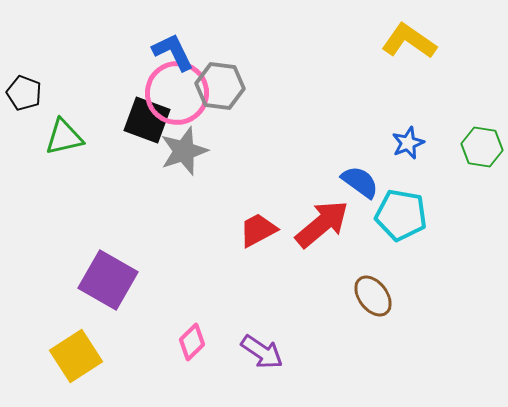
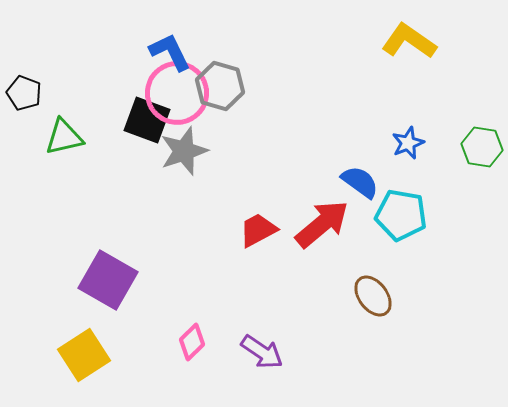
blue L-shape: moved 3 px left
gray hexagon: rotated 9 degrees clockwise
yellow square: moved 8 px right, 1 px up
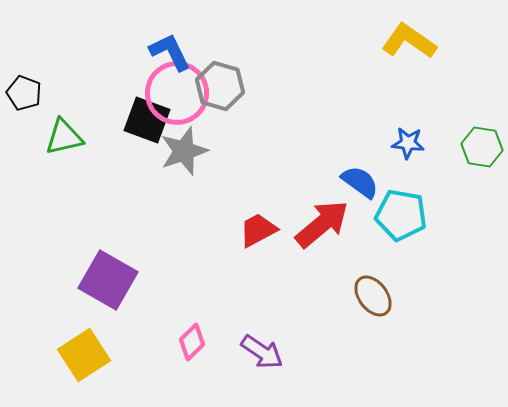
blue star: rotated 28 degrees clockwise
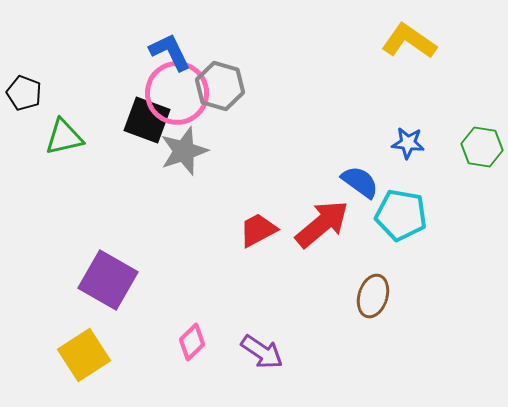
brown ellipse: rotated 54 degrees clockwise
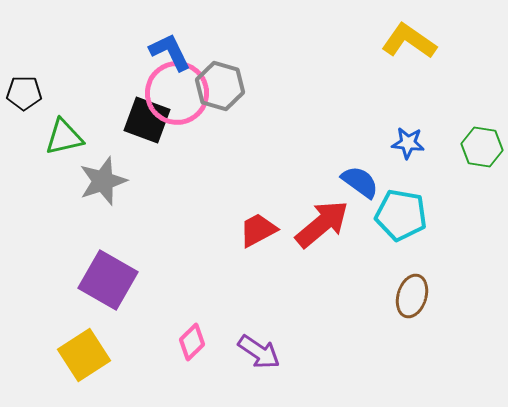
black pentagon: rotated 20 degrees counterclockwise
gray star: moved 81 px left, 30 px down
brown ellipse: moved 39 px right
purple arrow: moved 3 px left
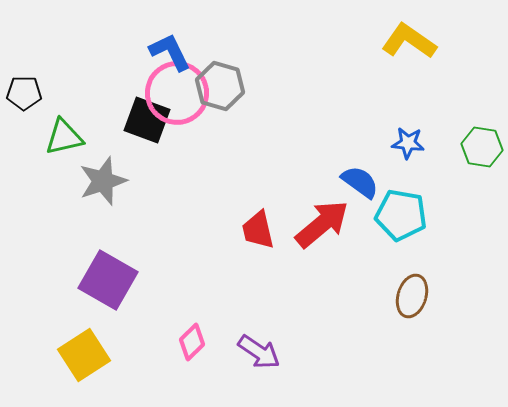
red trapezoid: rotated 75 degrees counterclockwise
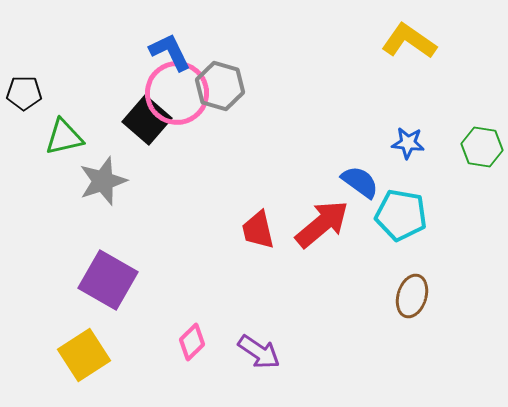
black square: rotated 21 degrees clockwise
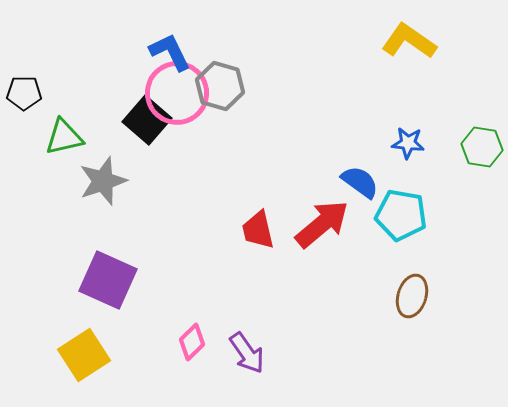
purple square: rotated 6 degrees counterclockwise
purple arrow: moved 12 px left, 1 px down; rotated 21 degrees clockwise
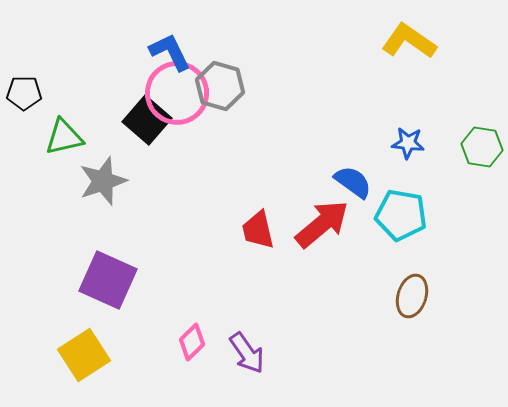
blue semicircle: moved 7 px left
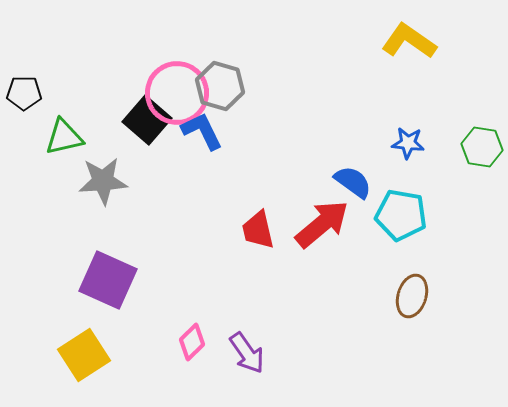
blue L-shape: moved 32 px right, 79 px down
gray star: rotated 15 degrees clockwise
